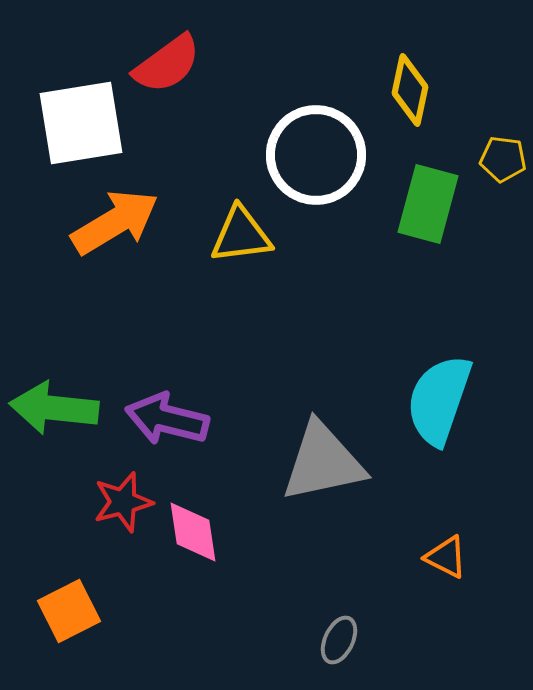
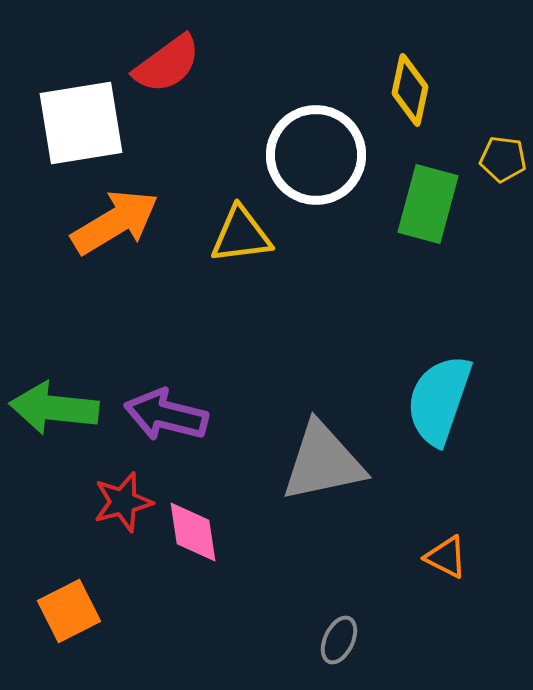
purple arrow: moved 1 px left, 4 px up
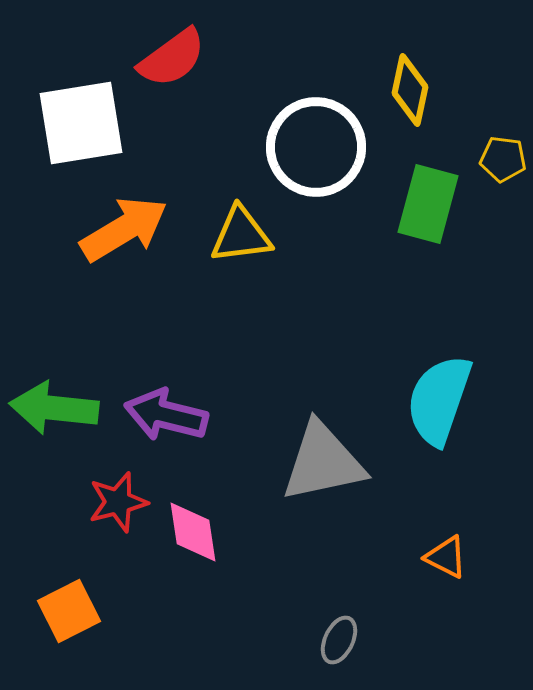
red semicircle: moved 5 px right, 6 px up
white circle: moved 8 px up
orange arrow: moved 9 px right, 7 px down
red star: moved 5 px left
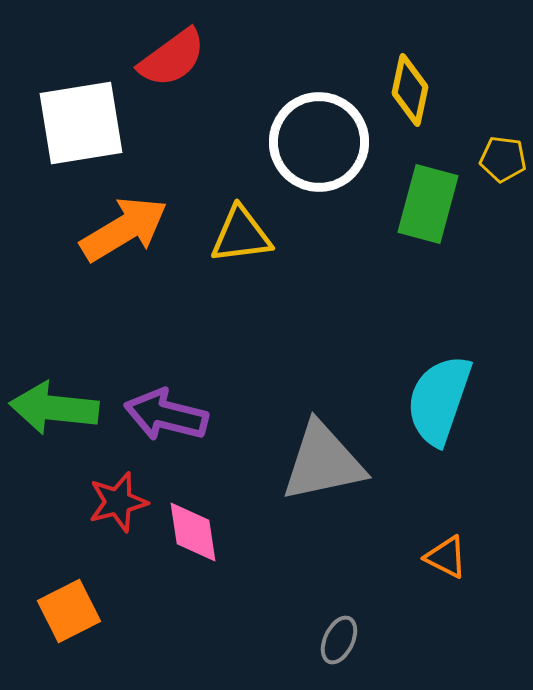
white circle: moved 3 px right, 5 px up
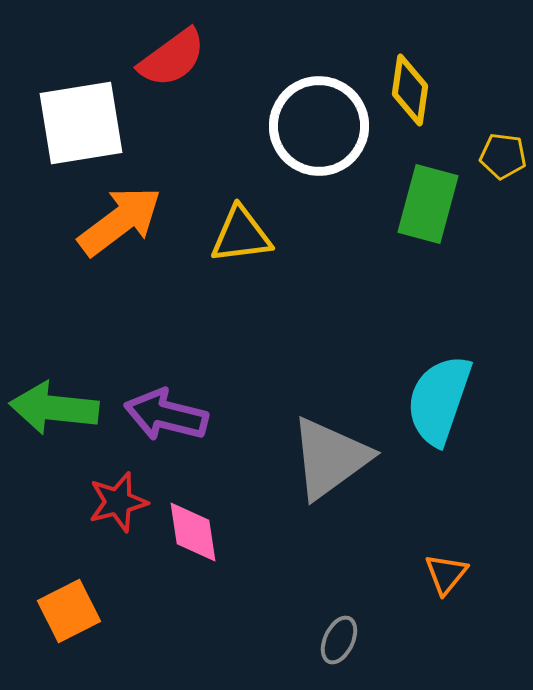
yellow diamond: rotated 4 degrees counterclockwise
white circle: moved 16 px up
yellow pentagon: moved 3 px up
orange arrow: moved 4 px left, 8 px up; rotated 6 degrees counterclockwise
gray triangle: moved 7 px right, 4 px up; rotated 24 degrees counterclockwise
orange triangle: moved 17 px down; rotated 42 degrees clockwise
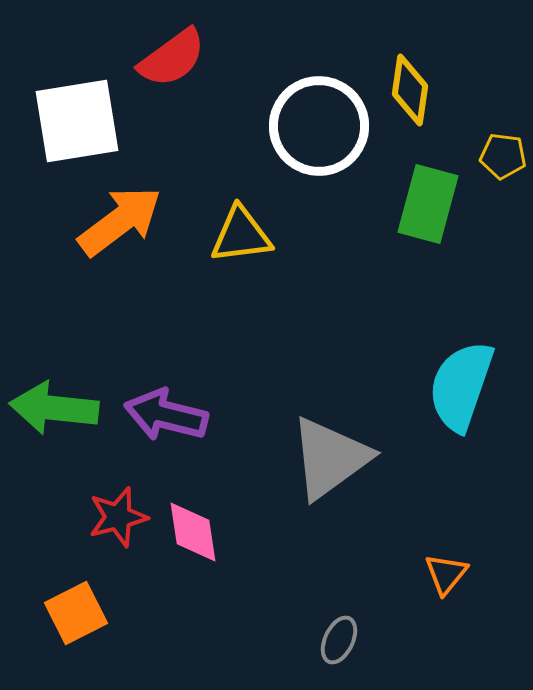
white square: moved 4 px left, 2 px up
cyan semicircle: moved 22 px right, 14 px up
red star: moved 15 px down
orange square: moved 7 px right, 2 px down
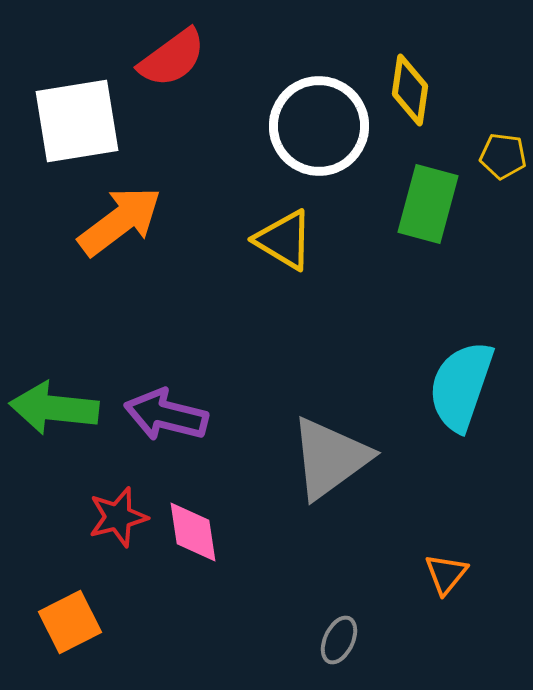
yellow triangle: moved 43 px right, 5 px down; rotated 38 degrees clockwise
orange square: moved 6 px left, 9 px down
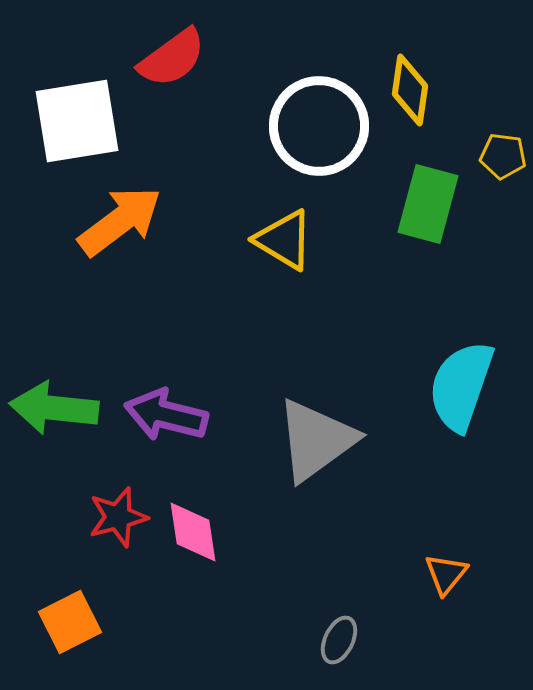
gray triangle: moved 14 px left, 18 px up
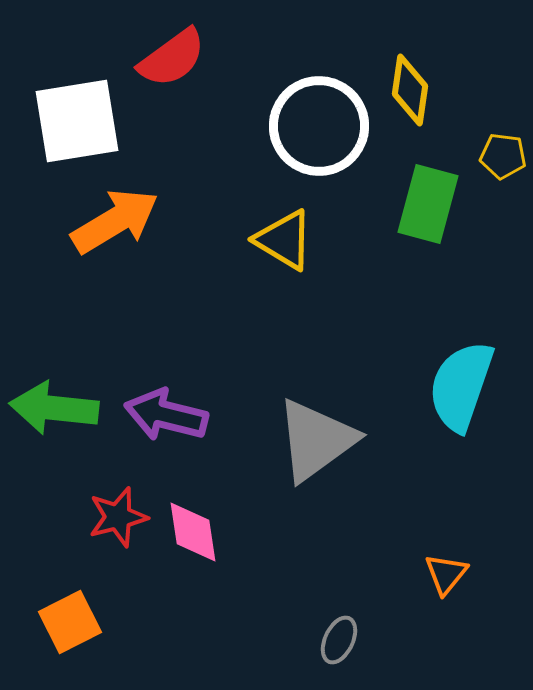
orange arrow: moved 5 px left; rotated 6 degrees clockwise
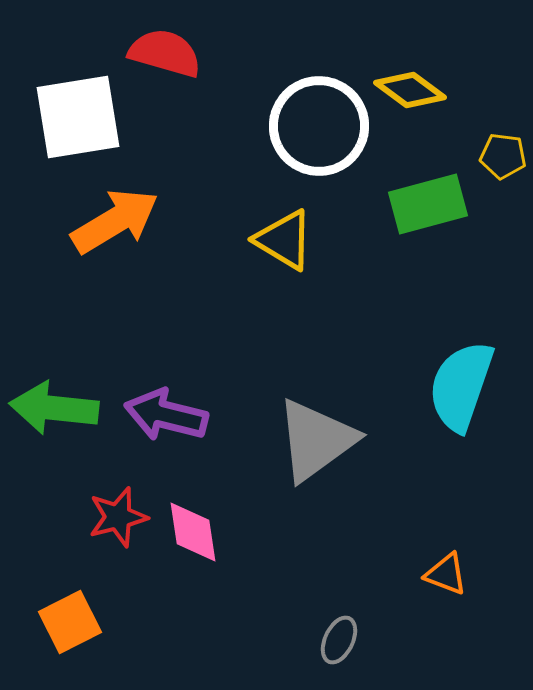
red semicircle: moved 7 px left, 5 px up; rotated 128 degrees counterclockwise
yellow diamond: rotated 62 degrees counterclockwise
white square: moved 1 px right, 4 px up
green rectangle: rotated 60 degrees clockwise
orange triangle: rotated 48 degrees counterclockwise
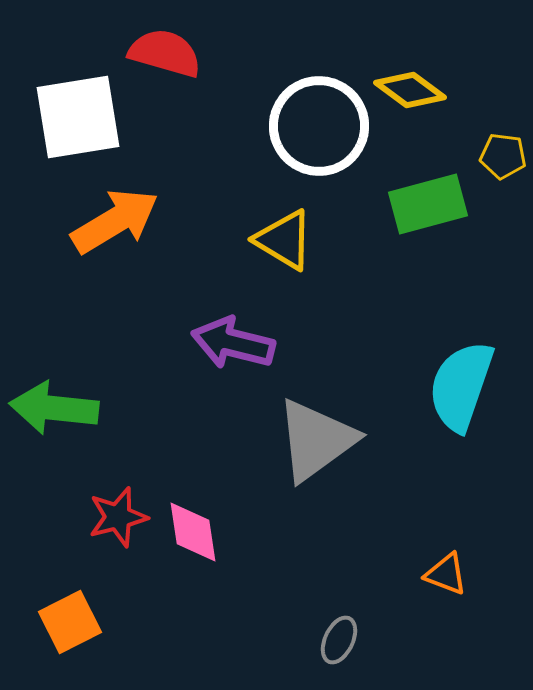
purple arrow: moved 67 px right, 72 px up
